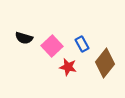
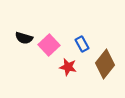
pink square: moved 3 px left, 1 px up
brown diamond: moved 1 px down
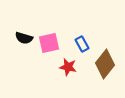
pink square: moved 2 px up; rotated 30 degrees clockwise
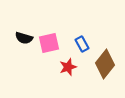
red star: rotated 30 degrees counterclockwise
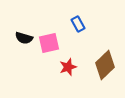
blue rectangle: moved 4 px left, 20 px up
brown diamond: moved 1 px down; rotated 8 degrees clockwise
